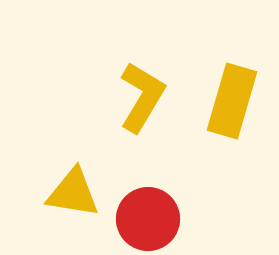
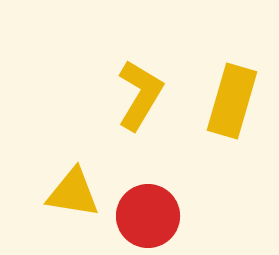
yellow L-shape: moved 2 px left, 2 px up
red circle: moved 3 px up
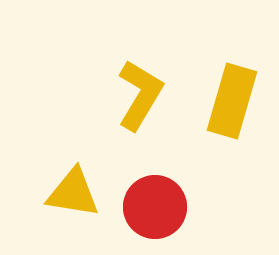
red circle: moved 7 px right, 9 px up
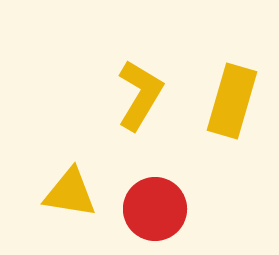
yellow triangle: moved 3 px left
red circle: moved 2 px down
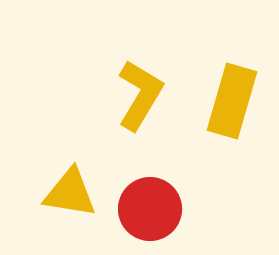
red circle: moved 5 px left
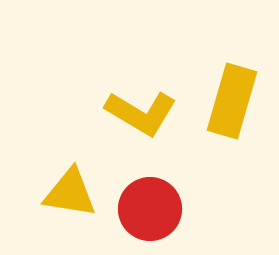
yellow L-shape: moved 1 px right, 18 px down; rotated 90 degrees clockwise
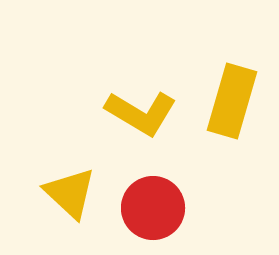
yellow triangle: rotated 34 degrees clockwise
red circle: moved 3 px right, 1 px up
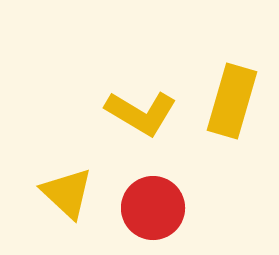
yellow triangle: moved 3 px left
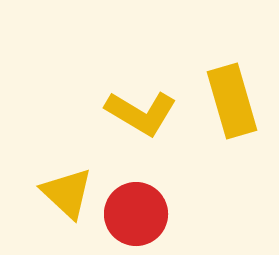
yellow rectangle: rotated 32 degrees counterclockwise
red circle: moved 17 px left, 6 px down
